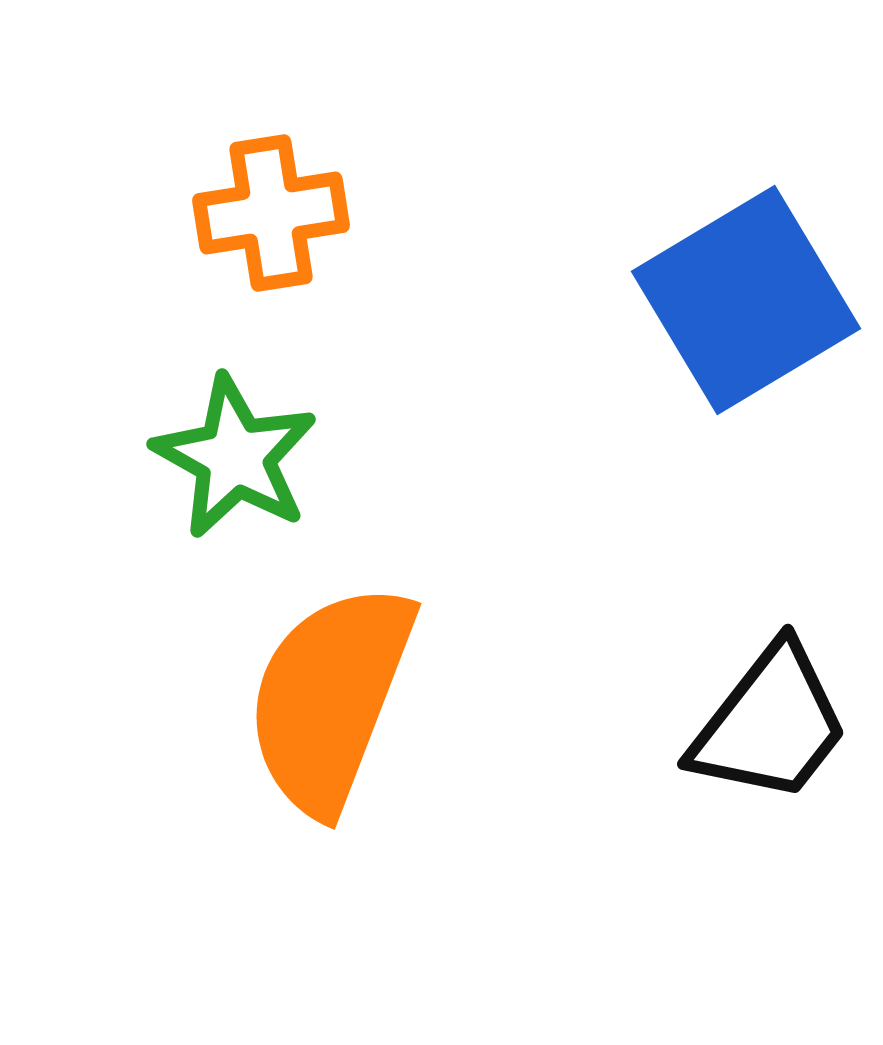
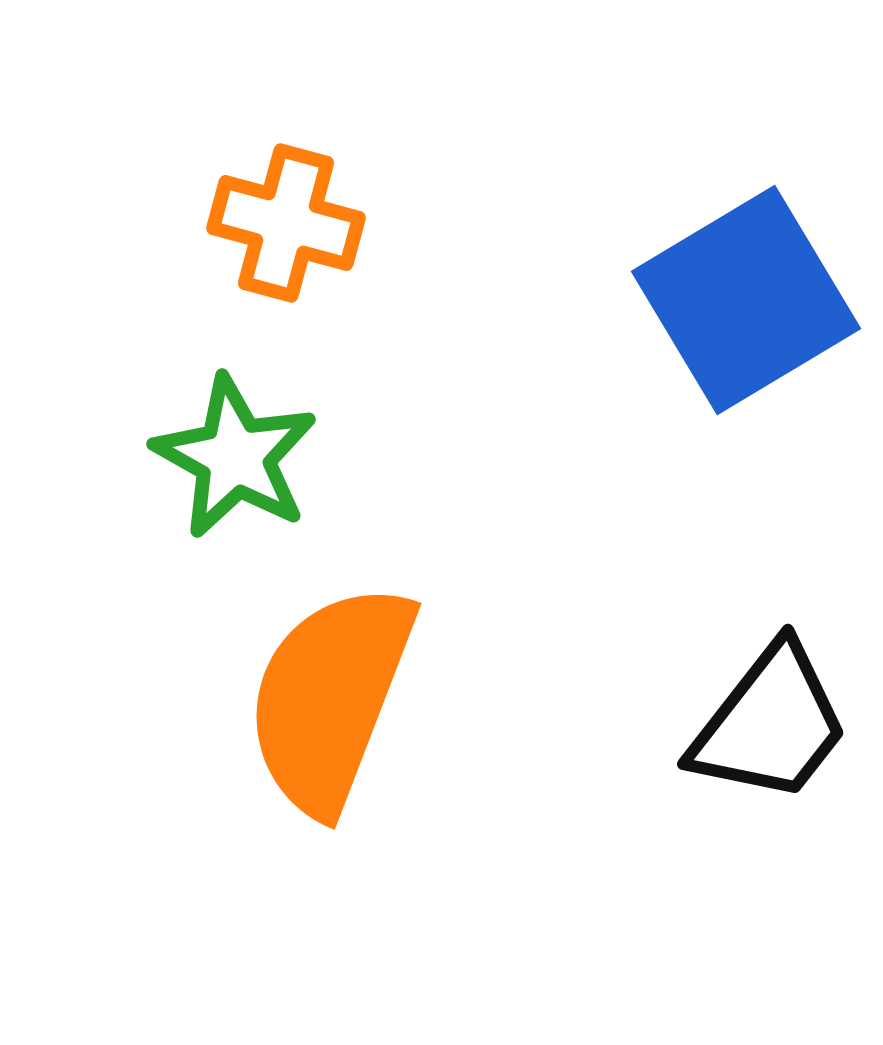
orange cross: moved 15 px right, 10 px down; rotated 24 degrees clockwise
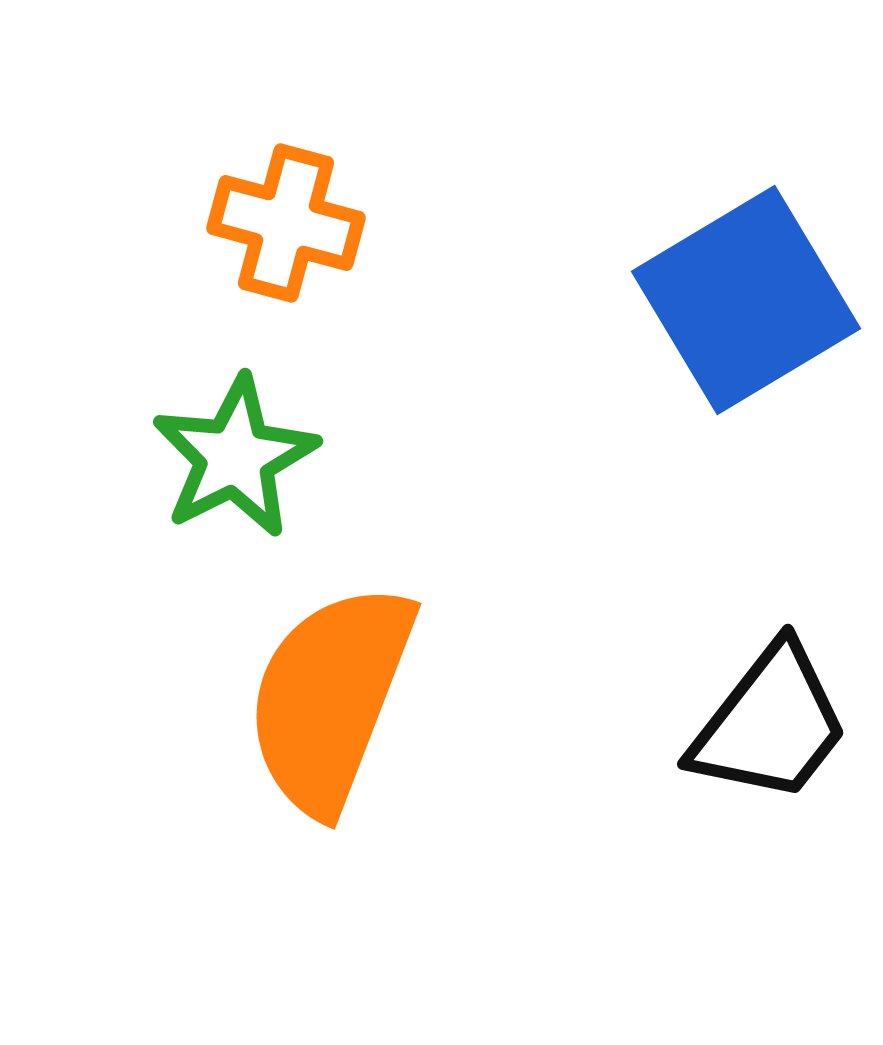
green star: rotated 16 degrees clockwise
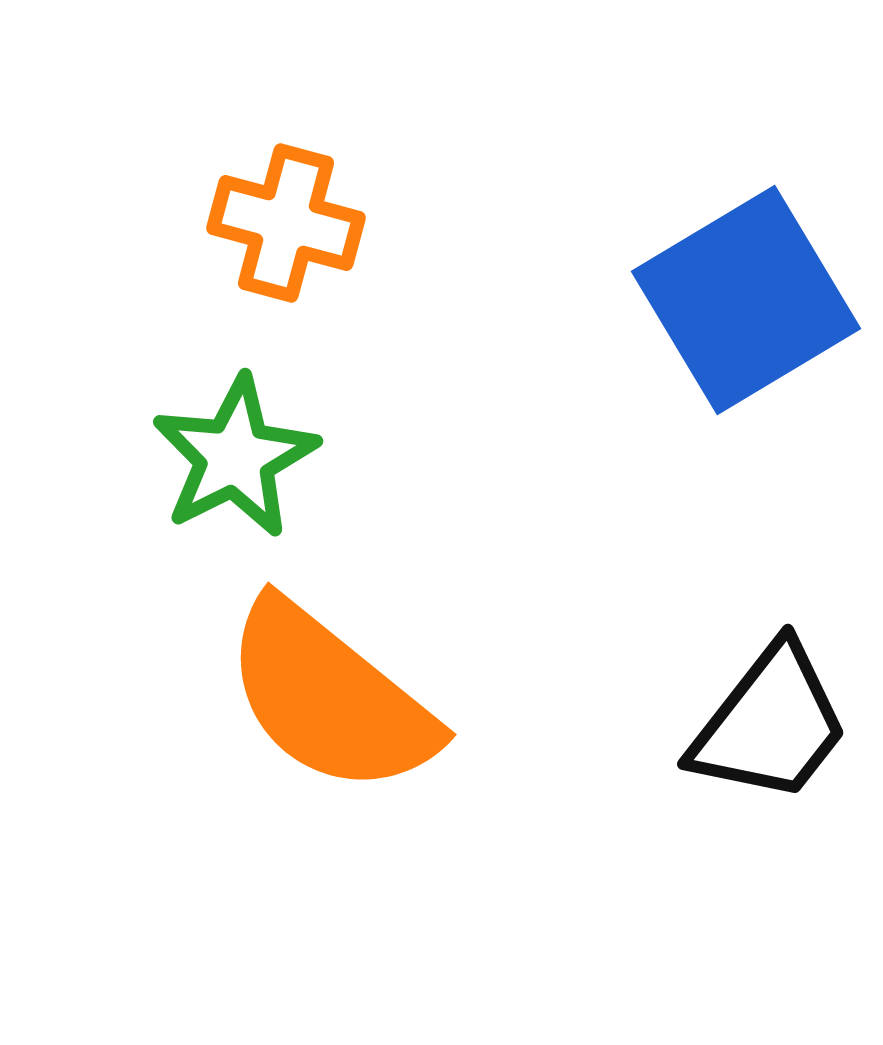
orange semicircle: rotated 72 degrees counterclockwise
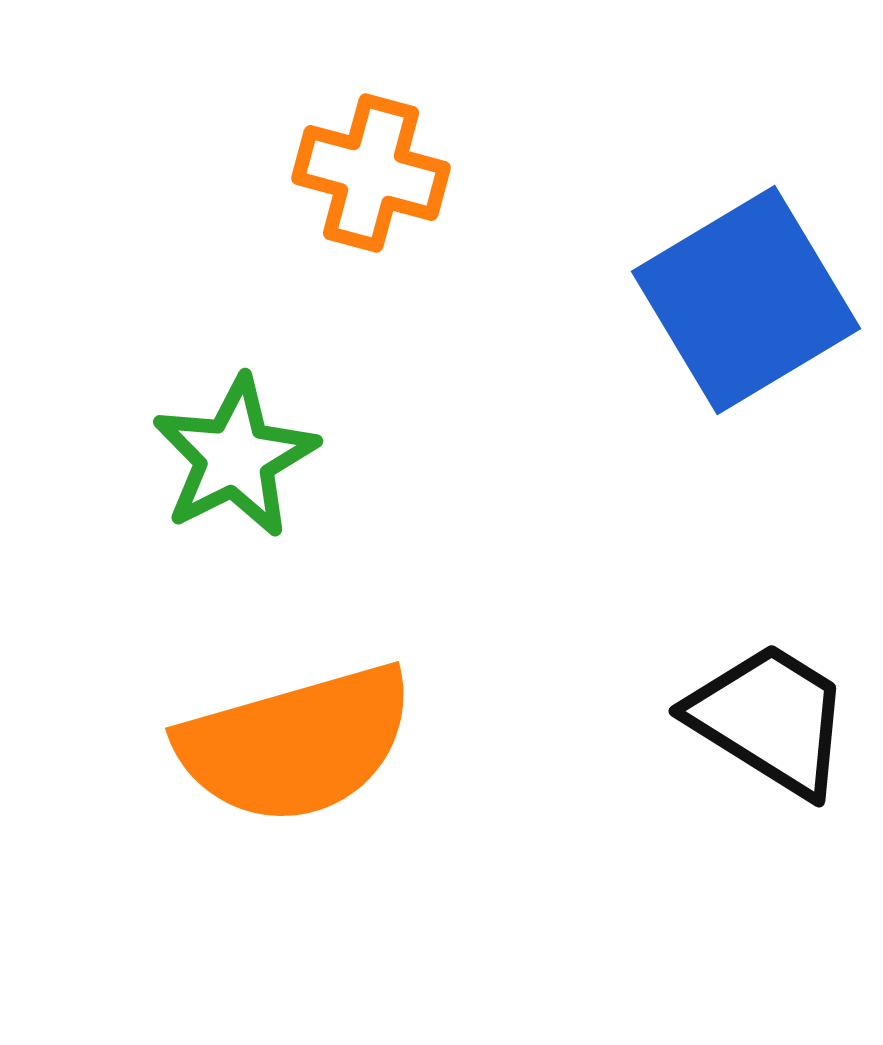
orange cross: moved 85 px right, 50 px up
orange semicircle: moved 34 px left, 46 px down; rotated 55 degrees counterclockwise
black trapezoid: moved 5 px up; rotated 96 degrees counterclockwise
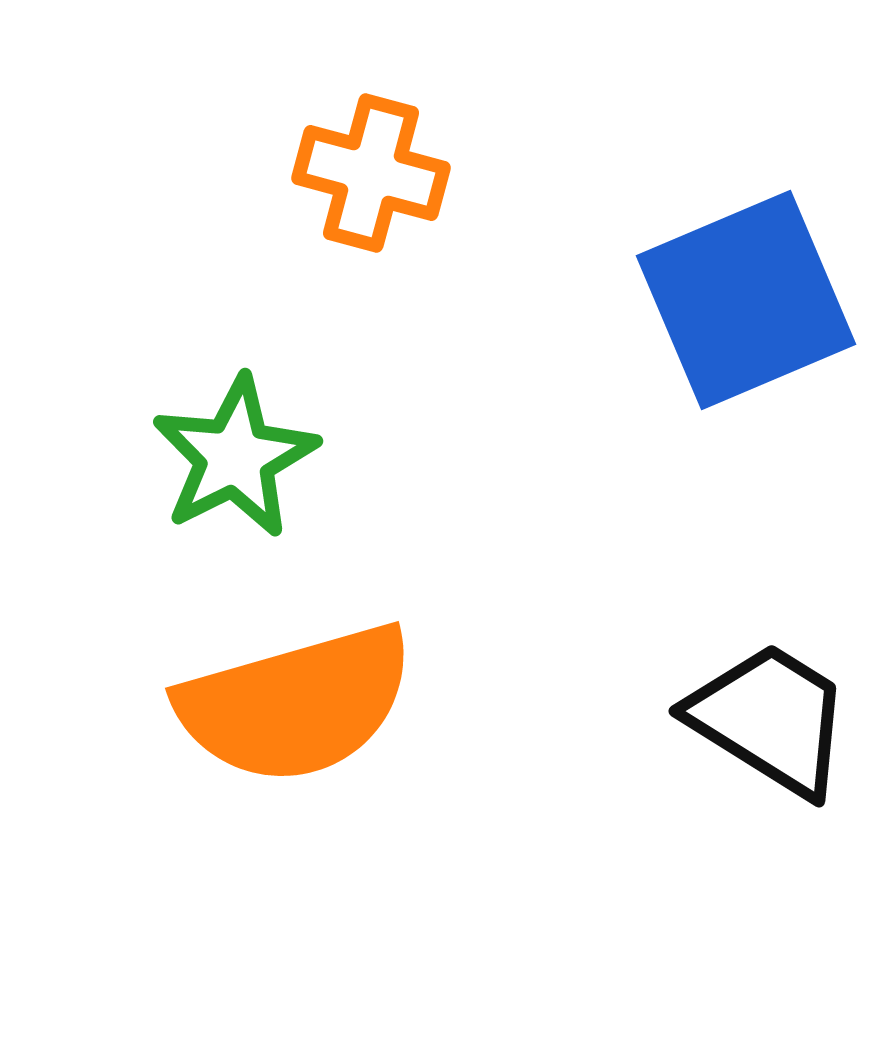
blue square: rotated 8 degrees clockwise
orange semicircle: moved 40 px up
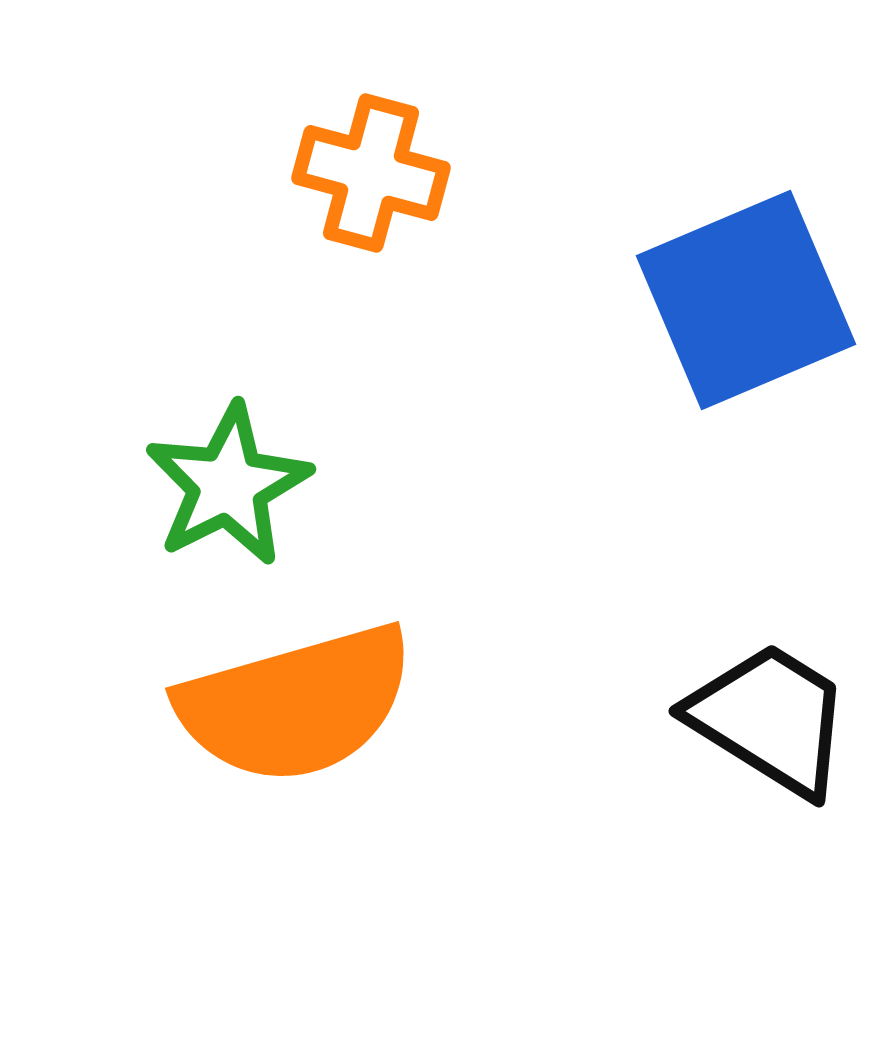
green star: moved 7 px left, 28 px down
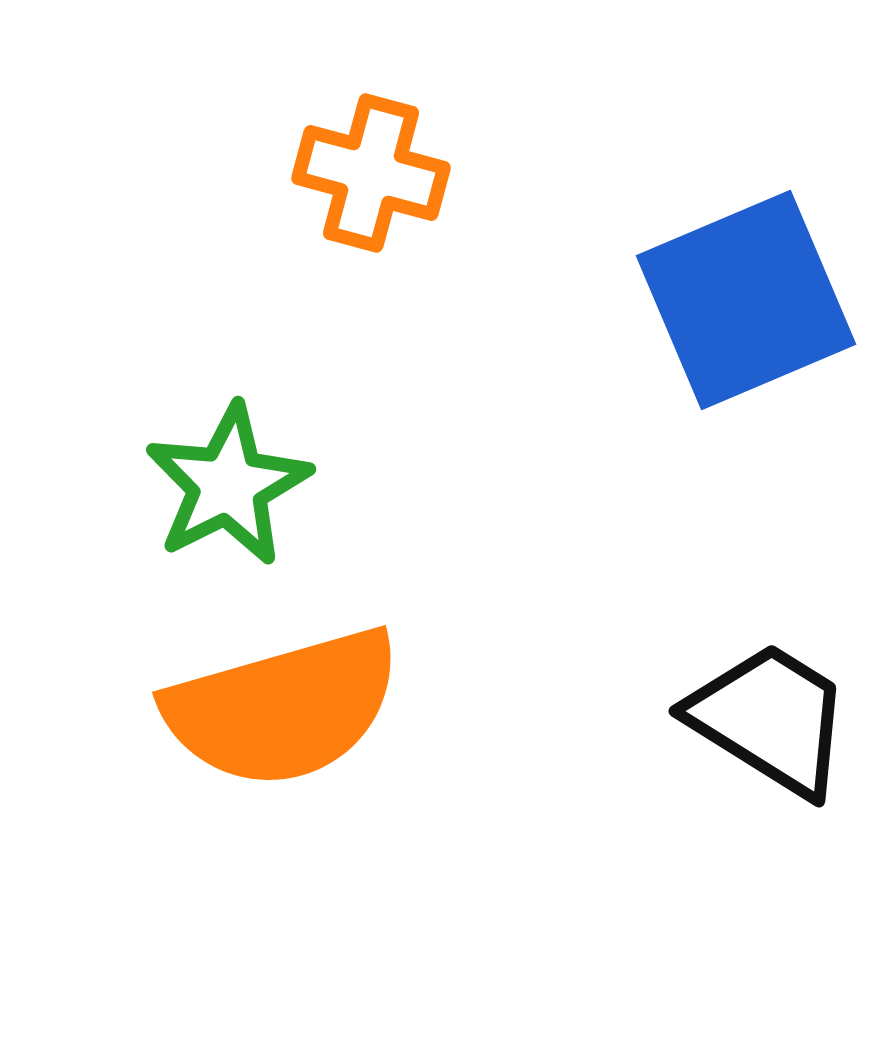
orange semicircle: moved 13 px left, 4 px down
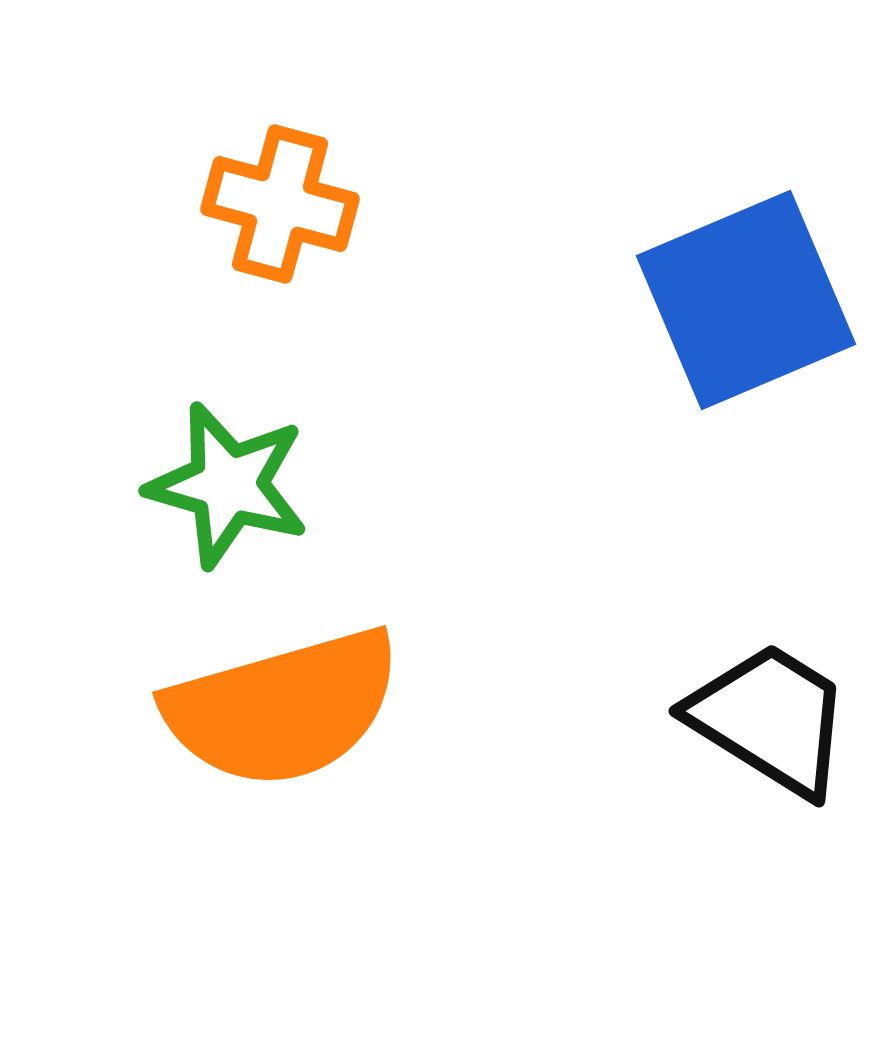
orange cross: moved 91 px left, 31 px down
green star: rotated 29 degrees counterclockwise
